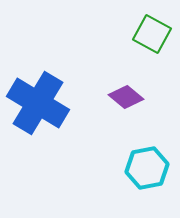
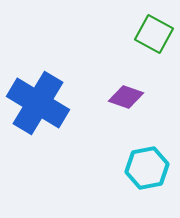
green square: moved 2 px right
purple diamond: rotated 20 degrees counterclockwise
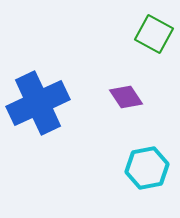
purple diamond: rotated 36 degrees clockwise
blue cross: rotated 34 degrees clockwise
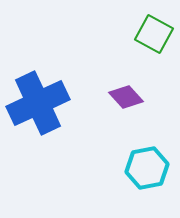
purple diamond: rotated 8 degrees counterclockwise
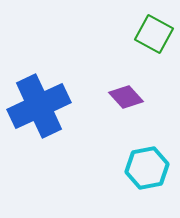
blue cross: moved 1 px right, 3 px down
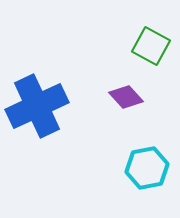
green square: moved 3 px left, 12 px down
blue cross: moved 2 px left
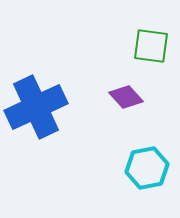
green square: rotated 21 degrees counterclockwise
blue cross: moved 1 px left, 1 px down
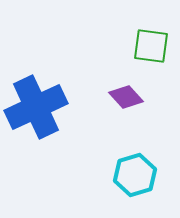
cyan hexagon: moved 12 px left, 7 px down; rotated 6 degrees counterclockwise
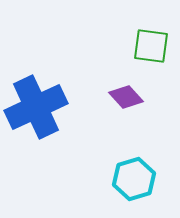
cyan hexagon: moved 1 px left, 4 px down
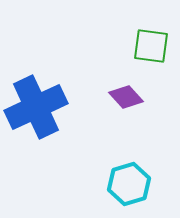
cyan hexagon: moved 5 px left, 5 px down
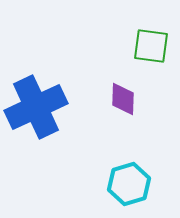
purple diamond: moved 3 px left, 2 px down; rotated 44 degrees clockwise
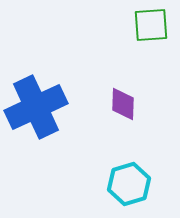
green square: moved 21 px up; rotated 12 degrees counterclockwise
purple diamond: moved 5 px down
